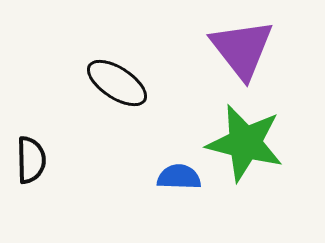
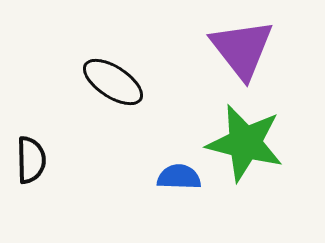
black ellipse: moved 4 px left, 1 px up
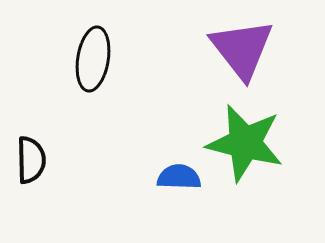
black ellipse: moved 20 px left, 23 px up; rotated 66 degrees clockwise
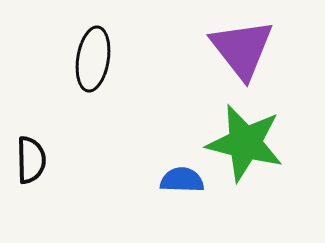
blue semicircle: moved 3 px right, 3 px down
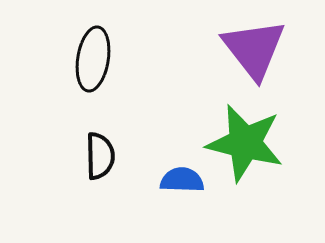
purple triangle: moved 12 px right
black semicircle: moved 69 px right, 4 px up
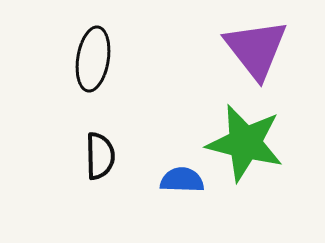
purple triangle: moved 2 px right
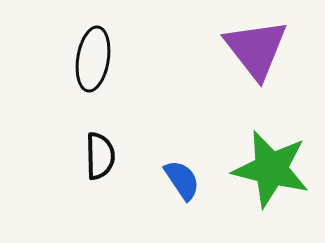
green star: moved 26 px right, 26 px down
blue semicircle: rotated 54 degrees clockwise
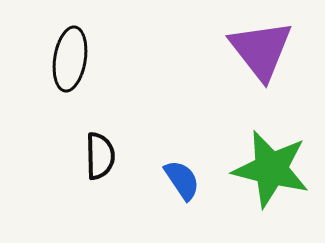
purple triangle: moved 5 px right, 1 px down
black ellipse: moved 23 px left
